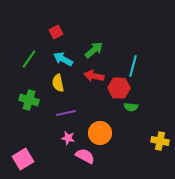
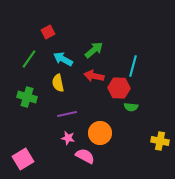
red square: moved 8 px left
green cross: moved 2 px left, 3 px up
purple line: moved 1 px right, 1 px down
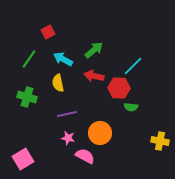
cyan line: rotated 30 degrees clockwise
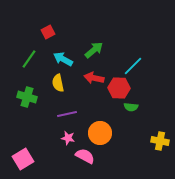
red arrow: moved 2 px down
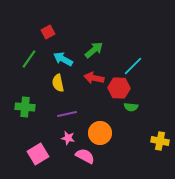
green cross: moved 2 px left, 10 px down; rotated 12 degrees counterclockwise
pink square: moved 15 px right, 5 px up
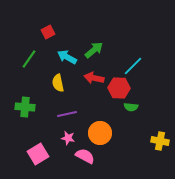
cyan arrow: moved 4 px right, 2 px up
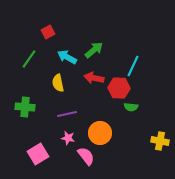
cyan line: rotated 20 degrees counterclockwise
pink semicircle: moved 1 px right; rotated 24 degrees clockwise
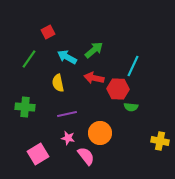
red hexagon: moved 1 px left, 1 px down
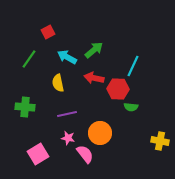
pink semicircle: moved 1 px left, 2 px up
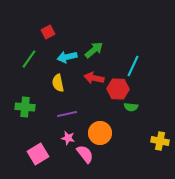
cyan arrow: rotated 42 degrees counterclockwise
